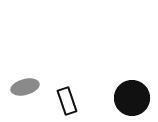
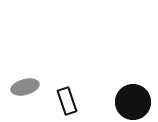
black circle: moved 1 px right, 4 px down
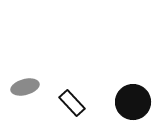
black rectangle: moved 5 px right, 2 px down; rotated 24 degrees counterclockwise
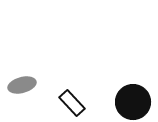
gray ellipse: moved 3 px left, 2 px up
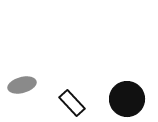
black circle: moved 6 px left, 3 px up
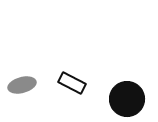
black rectangle: moved 20 px up; rotated 20 degrees counterclockwise
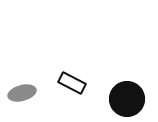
gray ellipse: moved 8 px down
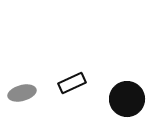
black rectangle: rotated 52 degrees counterclockwise
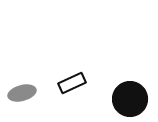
black circle: moved 3 px right
